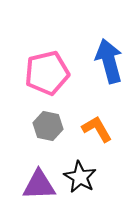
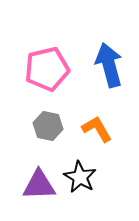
blue arrow: moved 4 px down
pink pentagon: moved 4 px up
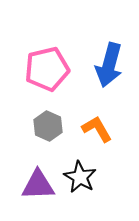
blue arrow: rotated 150 degrees counterclockwise
gray hexagon: rotated 12 degrees clockwise
purple triangle: moved 1 px left
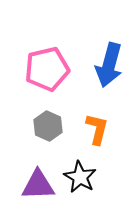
orange L-shape: rotated 44 degrees clockwise
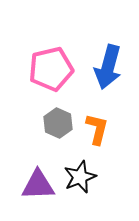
blue arrow: moved 1 px left, 2 px down
pink pentagon: moved 4 px right
gray hexagon: moved 10 px right, 3 px up
black star: rotated 20 degrees clockwise
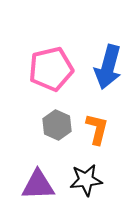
gray hexagon: moved 1 px left, 2 px down
black star: moved 6 px right, 3 px down; rotated 16 degrees clockwise
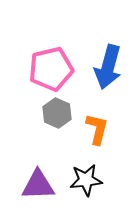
gray hexagon: moved 12 px up
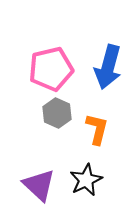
black star: rotated 20 degrees counterclockwise
purple triangle: moved 1 px right; rotated 45 degrees clockwise
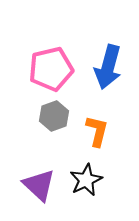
gray hexagon: moved 3 px left, 3 px down; rotated 16 degrees clockwise
orange L-shape: moved 2 px down
